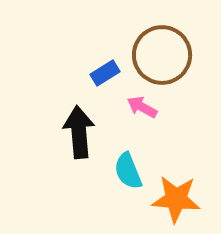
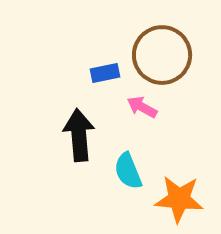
blue rectangle: rotated 20 degrees clockwise
black arrow: moved 3 px down
orange star: moved 3 px right
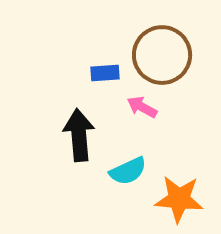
blue rectangle: rotated 8 degrees clockwise
cyan semicircle: rotated 93 degrees counterclockwise
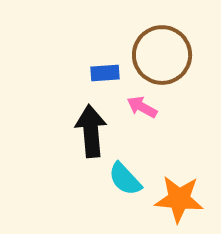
black arrow: moved 12 px right, 4 px up
cyan semicircle: moved 3 px left, 8 px down; rotated 72 degrees clockwise
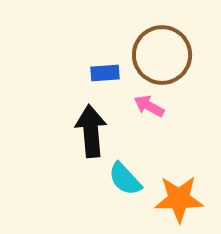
pink arrow: moved 7 px right, 1 px up
orange star: rotated 6 degrees counterclockwise
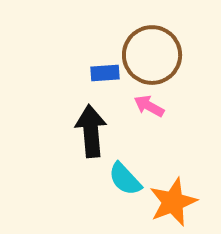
brown circle: moved 10 px left
orange star: moved 6 px left, 3 px down; rotated 21 degrees counterclockwise
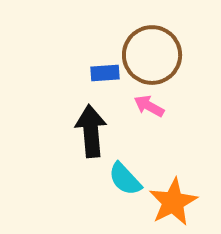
orange star: rotated 6 degrees counterclockwise
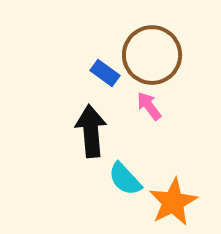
blue rectangle: rotated 40 degrees clockwise
pink arrow: rotated 24 degrees clockwise
